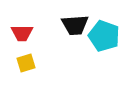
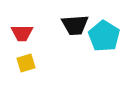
cyan pentagon: rotated 12 degrees clockwise
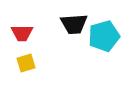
black trapezoid: moved 1 px left, 1 px up
cyan pentagon: rotated 24 degrees clockwise
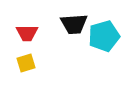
red trapezoid: moved 5 px right
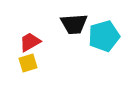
red trapezoid: moved 3 px right, 9 px down; rotated 150 degrees clockwise
yellow square: moved 2 px right
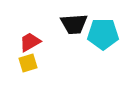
cyan pentagon: moved 1 px left, 2 px up; rotated 16 degrees clockwise
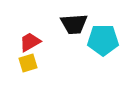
cyan pentagon: moved 6 px down
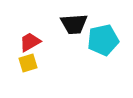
cyan pentagon: rotated 12 degrees counterclockwise
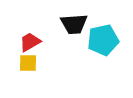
yellow square: rotated 18 degrees clockwise
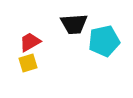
cyan pentagon: moved 1 px right, 1 px down
yellow square: rotated 18 degrees counterclockwise
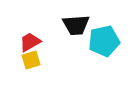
black trapezoid: moved 2 px right, 1 px down
yellow square: moved 3 px right, 3 px up
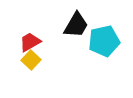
black trapezoid: rotated 56 degrees counterclockwise
yellow square: rotated 30 degrees counterclockwise
